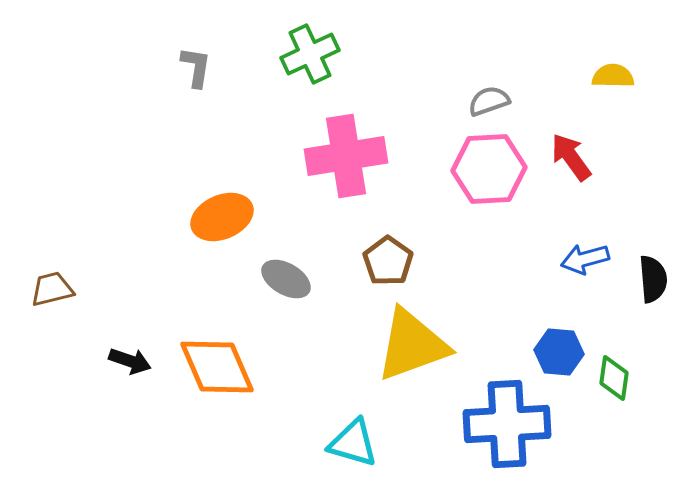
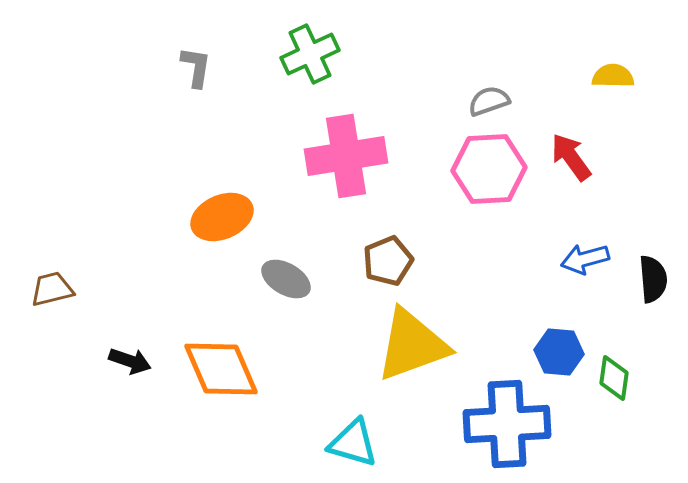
brown pentagon: rotated 15 degrees clockwise
orange diamond: moved 4 px right, 2 px down
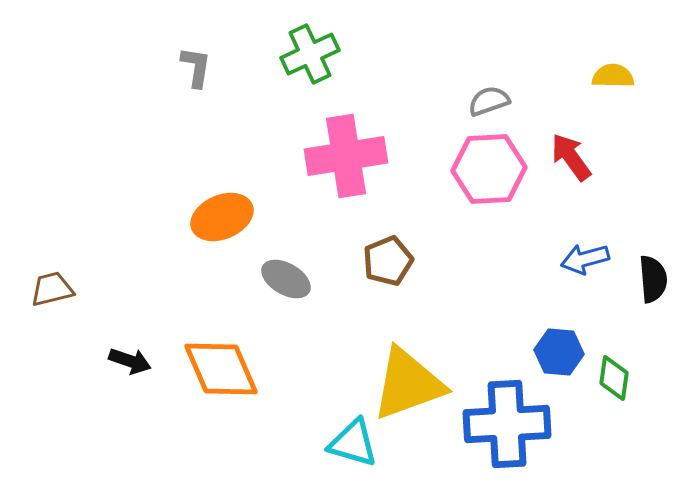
yellow triangle: moved 4 px left, 39 px down
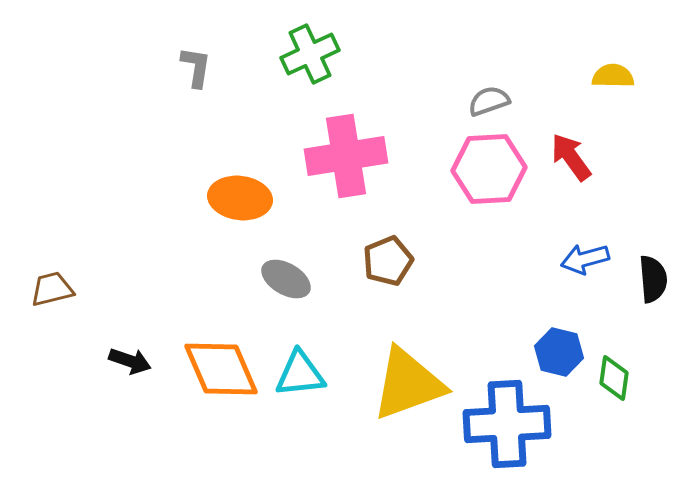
orange ellipse: moved 18 px right, 19 px up; rotated 30 degrees clockwise
blue hexagon: rotated 9 degrees clockwise
cyan triangle: moved 53 px left, 69 px up; rotated 22 degrees counterclockwise
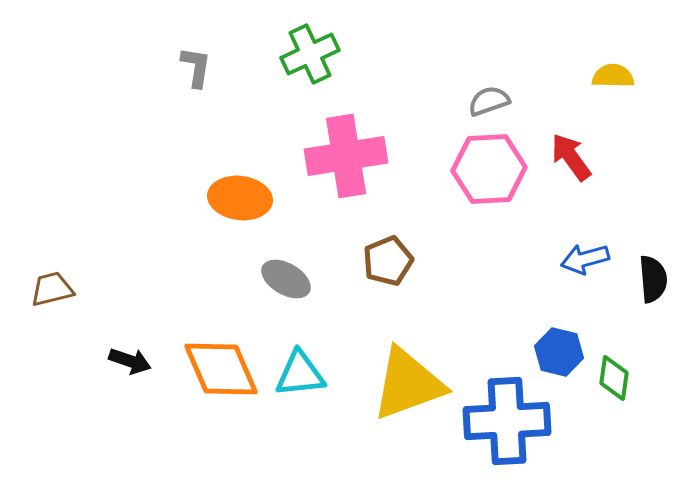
blue cross: moved 3 px up
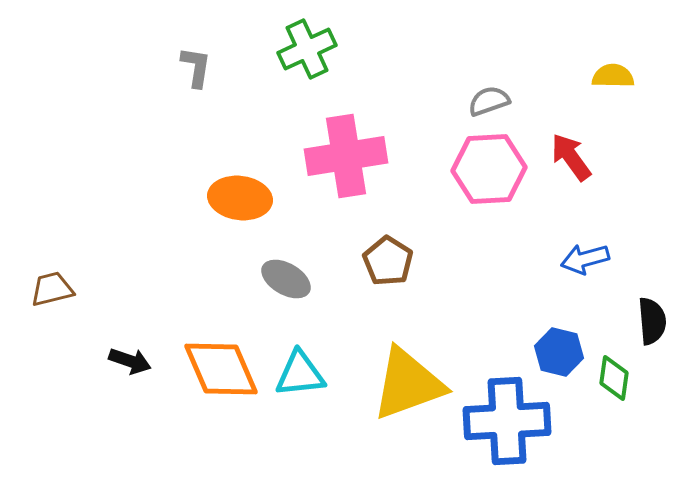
green cross: moved 3 px left, 5 px up
brown pentagon: rotated 18 degrees counterclockwise
black semicircle: moved 1 px left, 42 px down
